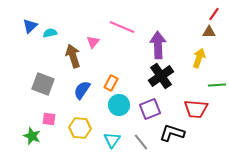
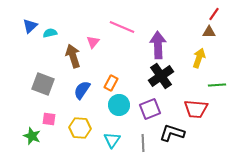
gray line: moved 2 px right, 1 px down; rotated 36 degrees clockwise
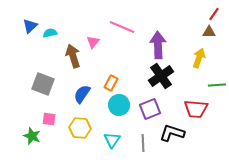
blue semicircle: moved 4 px down
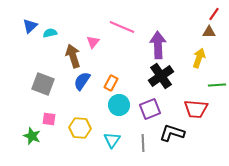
blue semicircle: moved 13 px up
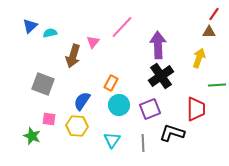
pink line: rotated 70 degrees counterclockwise
brown arrow: rotated 145 degrees counterclockwise
blue semicircle: moved 20 px down
red trapezoid: rotated 95 degrees counterclockwise
yellow hexagon: moved 3 px left, 2 px up
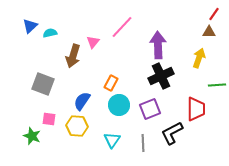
black cross: rotated 10 degrees clockwise
black L-shape: rotated 45 degrees counterclockwise
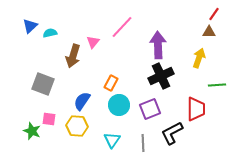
green star: moved 5 px up
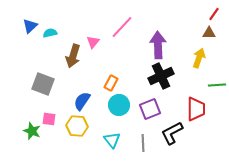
brown triangle: moved 1 px down
cyan triangle: rotated 12 degrees counterclockwise
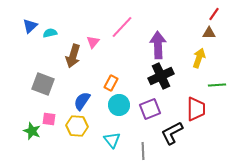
gray line: moved 8 px down
